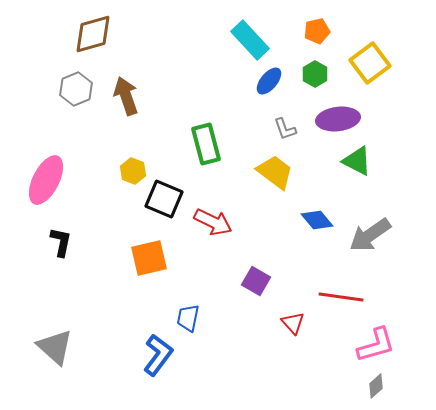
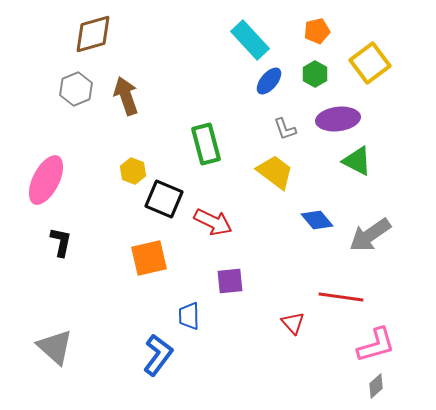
purple square: moved 26 px left; rotated 36 degrees counterclockwise
blue trapezoid: moved 1 px right, 2 px up; rotated 12 degrees counterclockwise
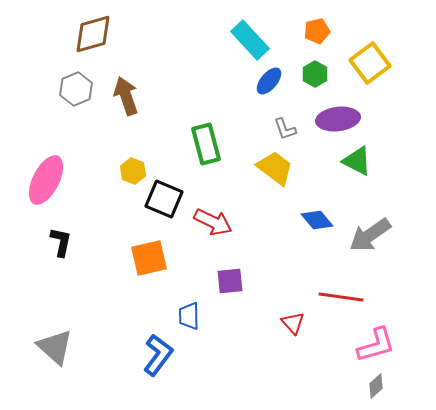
yellow trapezoid: moved 4 px up
